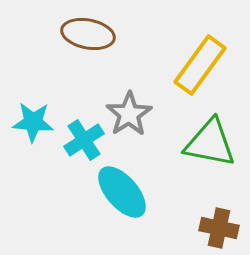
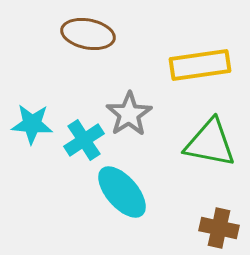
yellow rectangle: rotated 46 degrees clockwise
cyan star: moved 1 px left, 2 px down
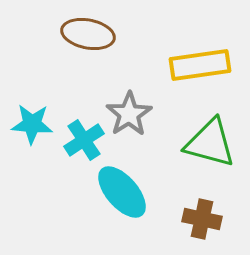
green triangle: rotated 4 degrees clockwise
brown cross: moved 17 px left, 9 px up
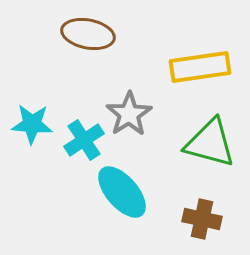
yellow rectangle: moved 2 px down
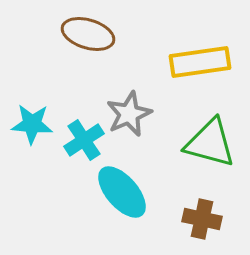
brown ellipse: rotated 6 degrees clockwise
yellow rectangle: moved 5 px up
gray star: rotated 9 degrees clockwise
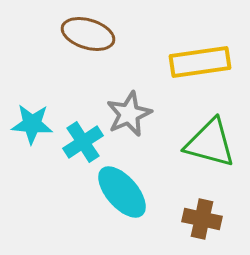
cyan cross: moved 1 px left, 2 px down
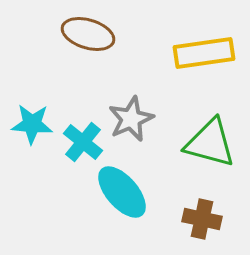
yellow rectangle: moved 4 px right, 9 px up
gray star: moved 2 px right, 5 px down
cyan cross: rotated 18 degrees counterclockwise
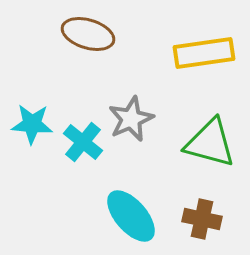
cyan ellipse: moved 9 px right, 24 px down
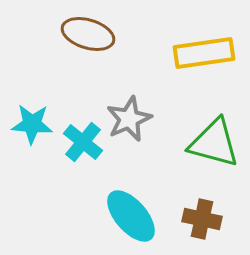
gray star: moved 2 px left
green triangle: moved 4 px right
